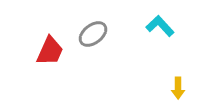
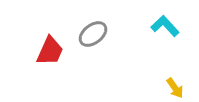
cyan L-shape: moved 5 px right
yellow arrow: moved 3 px left; rotated 35 degrees counterclockwise
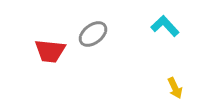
red trapezoid: rotated 72 degrees clockwise
yellow arrow: rotated 10 degrees clockwise
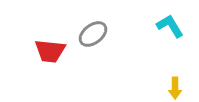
cyan L-shape: moved 5 px right; rotated 12 degrees clockwise
yellow arrow: rotated 25 degrees clockwise
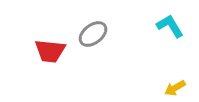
yellow arrow: rotated 60 degrees clockwise
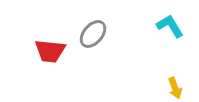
gray ellipse: rotated 12 degrees counterclockwise
yellow arrow: rotated 80 degrees counterclockwise
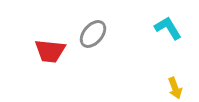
cyan L-shape: moved 2 px left, 2 px down
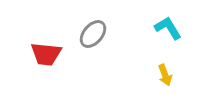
red trapezoid: moved 4 px left, 3 px down
yellow arrow: moved 10 px left, 13 px up
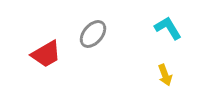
red trapezoid: rotated 36 degrees counterclockwise
